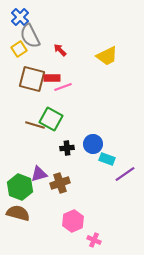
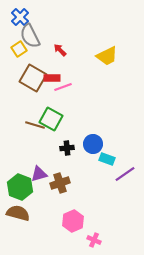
brown square: moved 1 px right, 1 px up; rotated 16 degrees clockwise
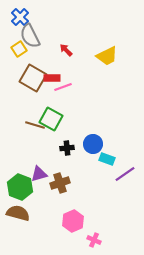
red arrow: moved 6 px right
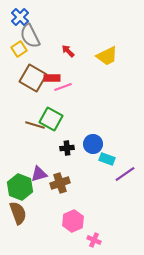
red arrow: moved 2 px right, 1 px down
brown semicircle: rotated 55 degrees clockwise
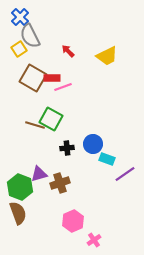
pink cross: rotated 32 degrees clockwise
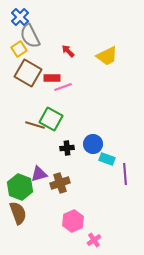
brown square: moved 5 px left, 5 px up
purple line: rotated 60 degrees counterclockwise
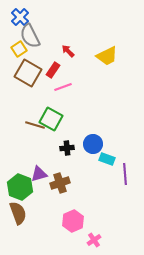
red rectangle: moved 1 px right, 8 px up; rotated 56 degrees counterclockwise
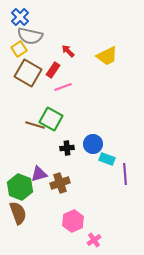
gray semicircle: rotated 50 degrees counterclockwise
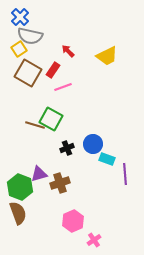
black cross: rotated 16 degrees counterclockwise
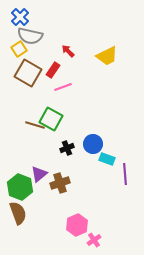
purple triangle: rotated 24 degrees counterclockwise
pink hexagon: moved 4 px right, 4 px down
